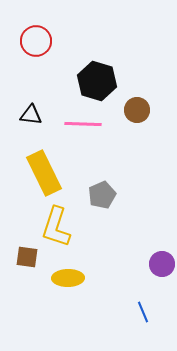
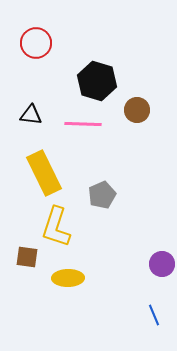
red circle: moved 2 px down
blue line: moved 11 px right, 3 px down
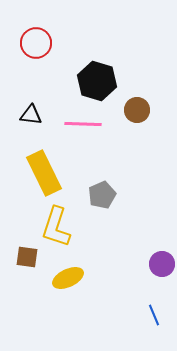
yellow ellipse: rotated 24 degrees counterclockwise
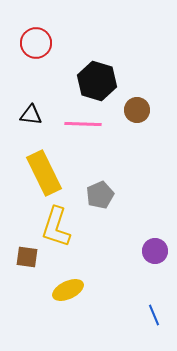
gray pentagon: moved 2 px left
purple circle: moved 7 px left, 13 px up
yellow ellipse: moved 12 px down
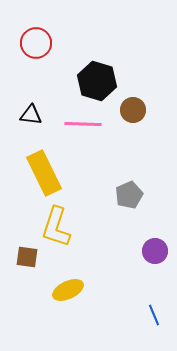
brown circle: moved 4 px left
gray pentagon: moved 29 px right
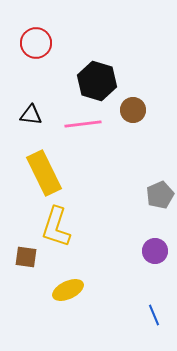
pink line: rotated 9 degrees counterclockwise
gray pentagon: moved 31 px right
brown square: moved 1 px left
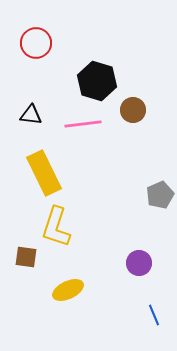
purple circle: moved 16 px left, 12 px down
